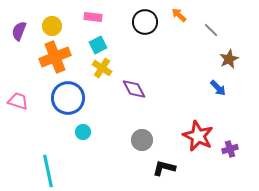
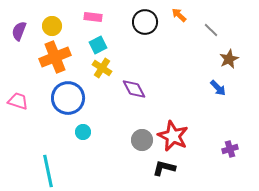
red star: moved 25 px left
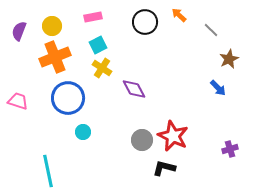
pink rectangle: rotated 18 degrees counterclockwise
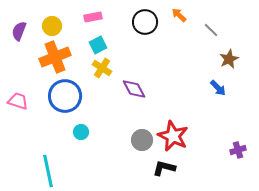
blue circle: moved 3 px left, 2 px up
cyan circle: moved 2 px left
purple cross: moved 8 px right, 1 px down
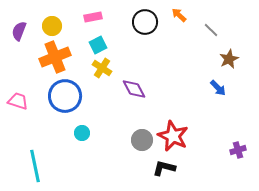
cyan circle: moved 1 px right, 1 px down
cyan line: moved 13 px left, 5 px up
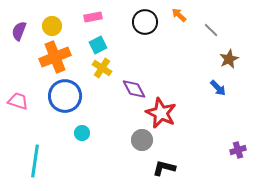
red star: moved 12 px left, 23 px up
cyan line: moved 5 px up; rotated 20 degrees clockwise
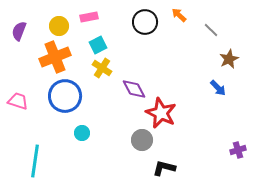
pink rectangle: moved 4 px left
yellow circle: moved 7 px right
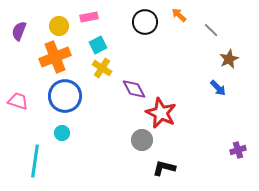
cyan circle: moved 20 px left
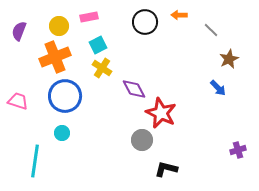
orange arrow: rotated 42 degrees counterclockwise
black L-shape: moved 2 px right, 1 px down
